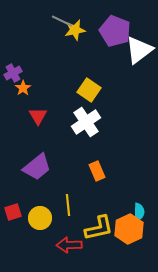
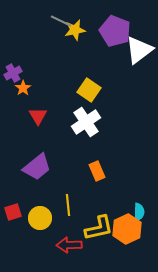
gray line: moved 1 px left
orange hexagon: moved 2 px left
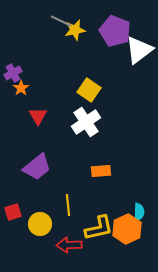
orange star: moved 2 px left
orange rectangle: moved 4 px right; rotated 72 degrees counterclockwise
yellow circle: moved 6 px down
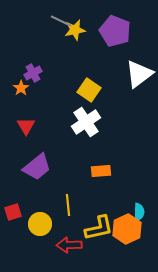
white triangle: moved 24 px down
purple cross: moved 20 px right
red triangle: moved 12 px left, 10 px down
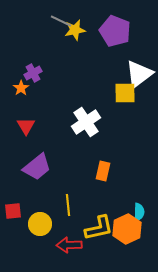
yellow square: moved 36 px right, 3 px down; rotated 35 degrees counterclockwise
orange rectangle: moved 2 px right; rotated 72 degrees counterclockwise
red square: moved 1 px up; rotated 12 degrees clockwise
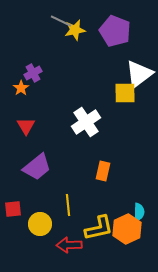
red square: moved 2 px up
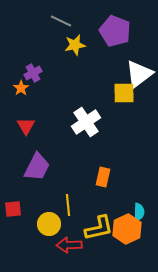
yellow star: moved 15 px down
yellow square: moved 1 px left
purple trapezoid: rotated 24 degrees counterclockwise
orange rectangle: moved 6 px down
yellow circle: moved 9 px right
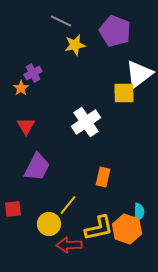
yellow line: rotated 45 degrees clockwise
orange hexagon: rotated 16 degrees counterclockwise
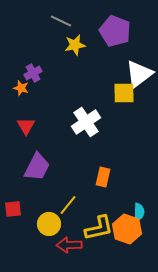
orange star: rotated 21 degrees counterclockwise
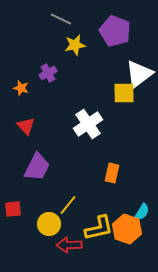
gray line: moved 2 px up
purple cross: moved 15 px right
white cross: moved 2 px right, 2 px down
red triangle: rotated 12 degrees counterclockwise
orange rectangle: moved 9 px right, 4 px up
cyan semicircle: moved 3 px right; rotated 30 degrees clockwise
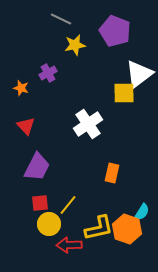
red square: moved 27 px right, 6 px up
